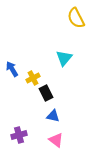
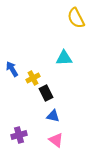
cyan triangle: rotated 48 degrees clockwise
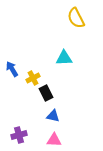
pink triangle: moved 2 px left; rotated 35 degrees counterclockwise
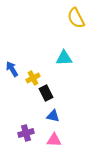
purple cross: moved 7 px right, 2 px up
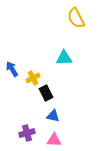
purple cross: moved 1 px right
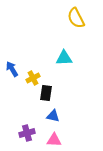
black rectangle: rotated 35 degrees clockwise
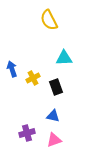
yellow semicircle: moved 27 px left, 2 px down
blue arrow: rotated 14 degrees clockwise
black rectangle: moved 10 px right, 6 px up; rotated 28 degrees counterclockwise
pink triangle: rotated 21 degrees counterclockwise
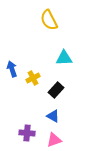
black rectangle: moved 3 px down; rotated 63 degrees clockwise
blue triangle: rotated 16 degrees clockwise
purple cross: rotated 21 degrees clockwise
